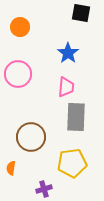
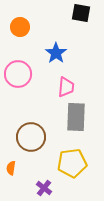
blue star: moved 12 px left
purple cross: moved 1 px up; rotated 35 degrees counterclockwise
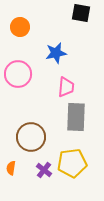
blue star: rotated 25 degrees clockwise
purple cross: moved 18 px up
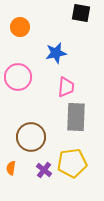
pink circle: moved 3 px down
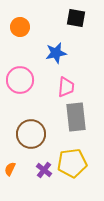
black square: moved 5 px left, 5 px down
pink circle: moved 2 px right, 3 px down
gray rectangle: rotated 8 degrees counterclockwise
brown circle: moved 3 px up
orange semicircle: moved 1 px left, 1 px down; rotated 16 degrees clockwise
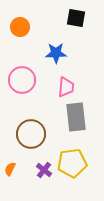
blue star: rotated 10 degrees clockwise
pink circle: moved 2 px right
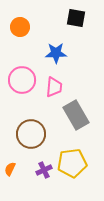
pink trapezoid: moved 12 px left
gray rectangle: moved 2 px up; rotated 24 degrees counterclockwise
purple cross: rotated 28 degrees clockwise
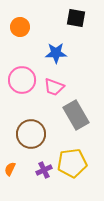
pink trapezoid: rotated 105 degrees clockwise
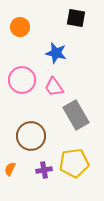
blue star: rotated 15 degrees clockwise
pink trapezoid: rotated 35 degrees clockwise
brown circle: moved 2 px down
yellow pentagon: moved 2 px right
purple cross: rotated 14 degrees clockwise
